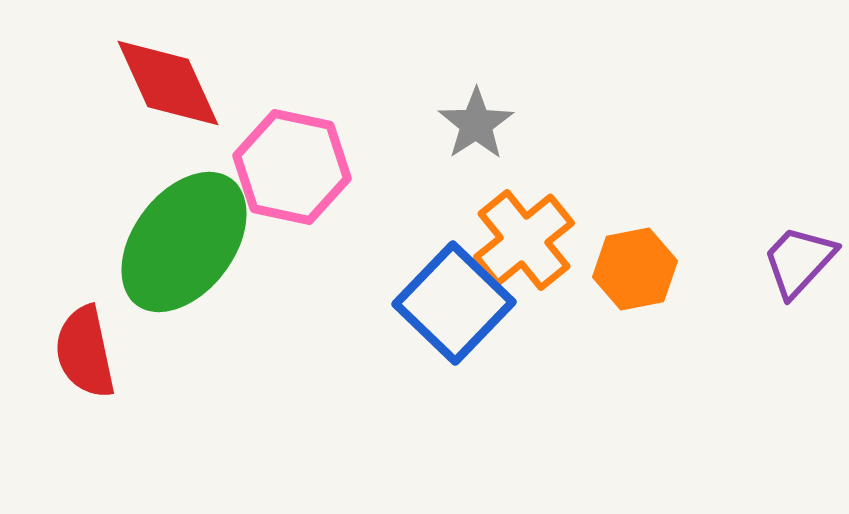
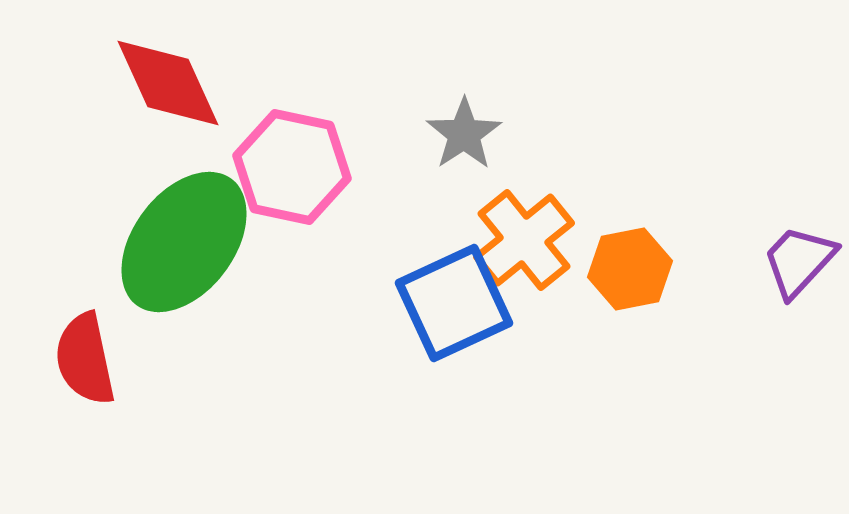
gray star: moved 12 px left, 10 px down
orange hexagon: moved 5 px left
blue square: rotated 21 degrees clockwise
red semicircle: moved 7 px down
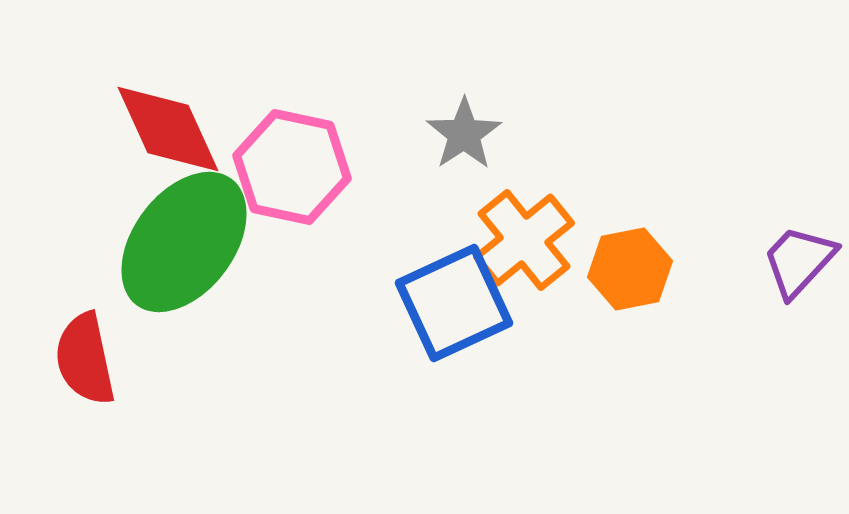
red diamond: moved 46 px down
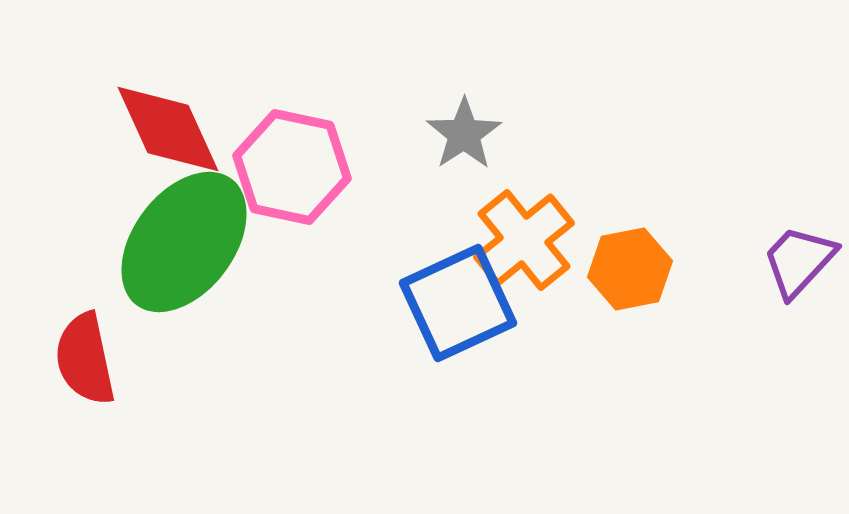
blue square: moved 4 px right
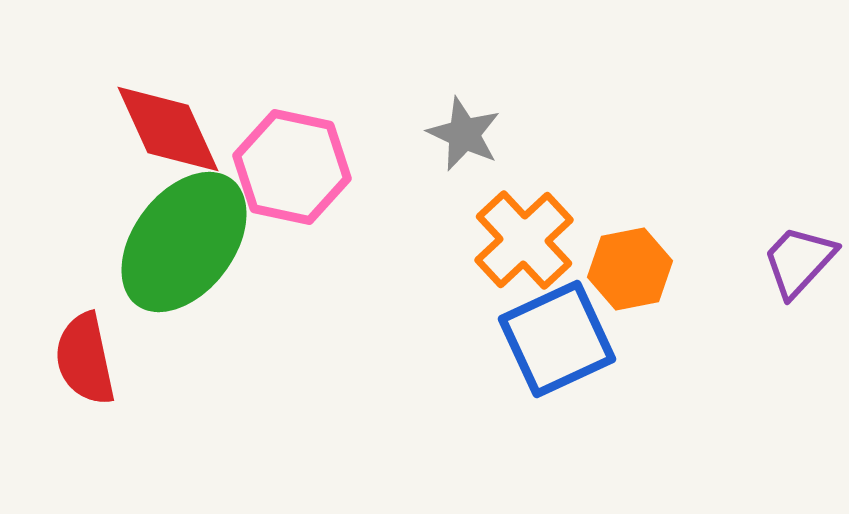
gray star: rotated 14 degrees counterclockwise
orange cross: rotated 4 degrees counterclockwise
blue square: moved 99 px right, 36 px down
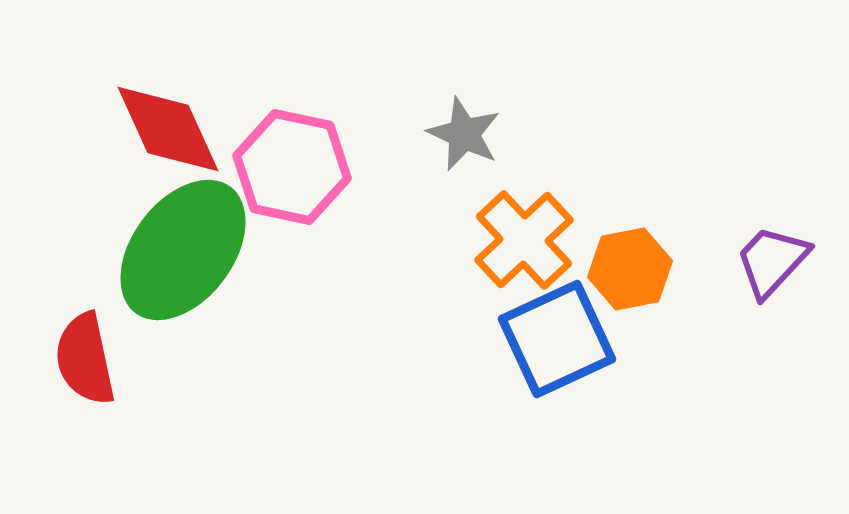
green ellipse: moved 1 px left, 8 px down
purple trapezoid: moved 27 px left
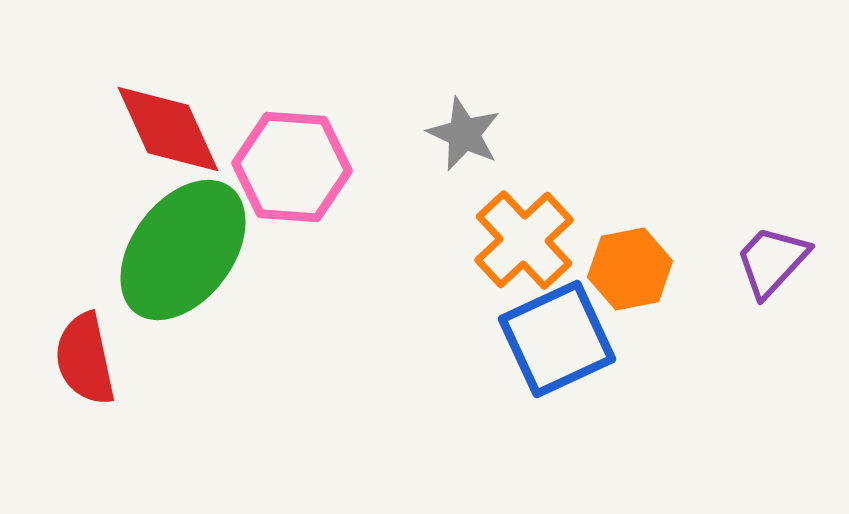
pink hexagon: rotated 8 degrees counterclockwise
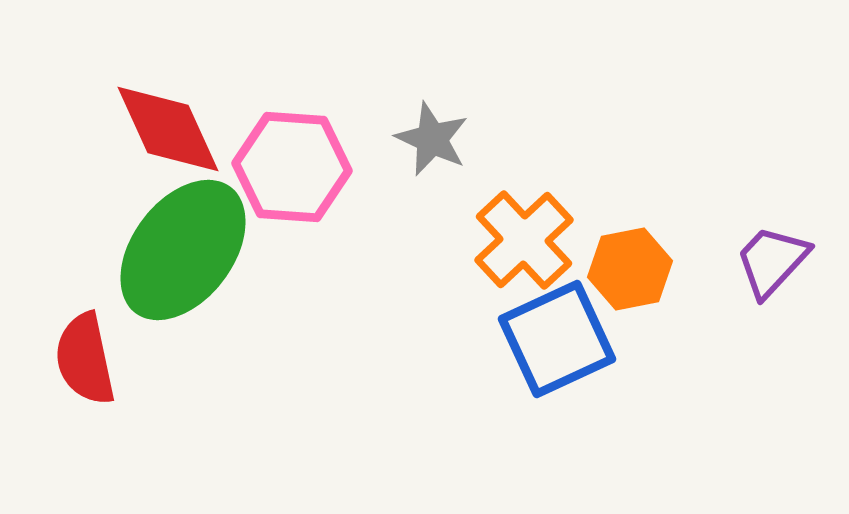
gray star: moved 32 px left, 5 px down
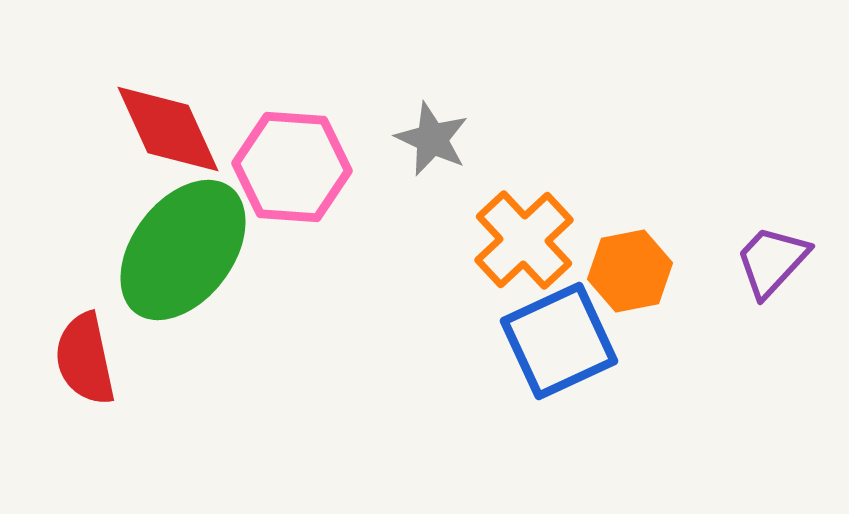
orange hexagon: moved 2 px down
blue square: moved 2 px right, 2 px down
